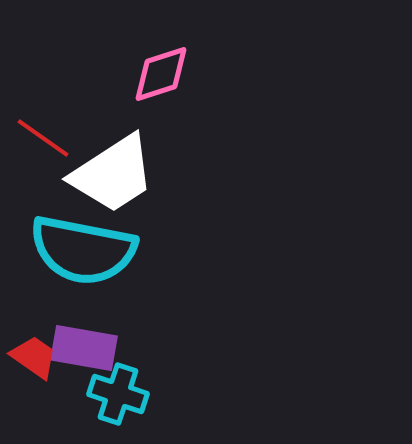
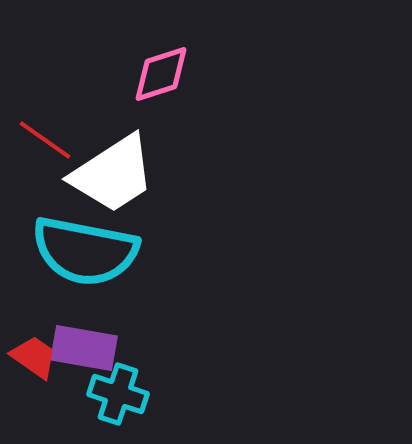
red line: moved 2 px right, 2 px down
cyan semicircle: moved 2 px right, 1 px down
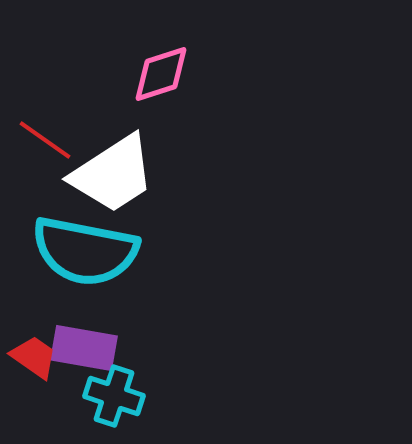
cyan cross: moved 4 px left, 2 px down
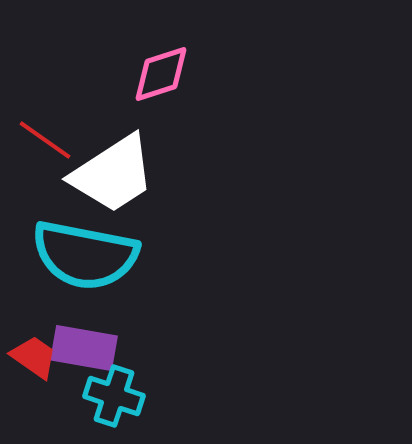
cyan semicircle: moved 4 px down
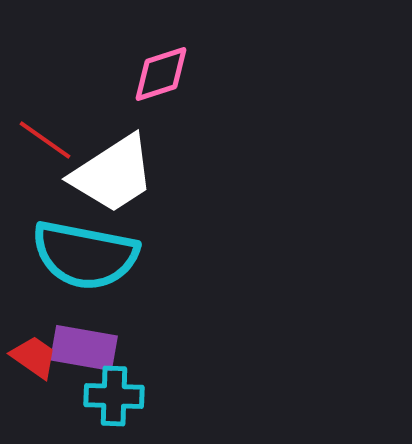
cyan cross: rotated 16 degrees counterclockwise
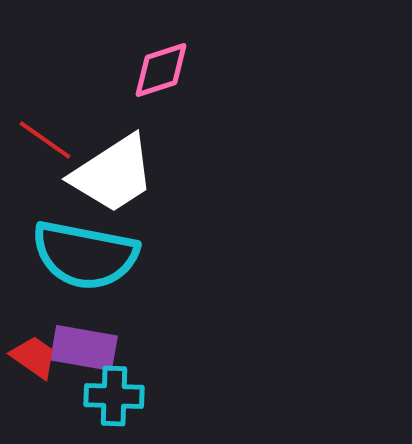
pink diamond: moved 4 px up
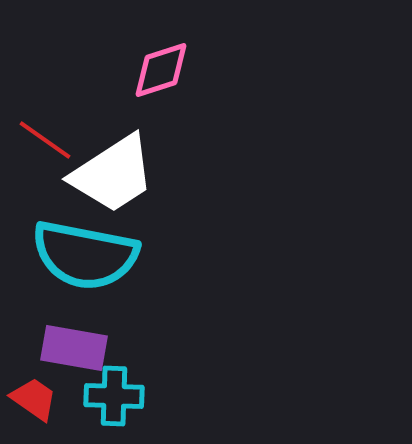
purple rectangle: moved 10 px left
red trapezoid: moved 42 px down
